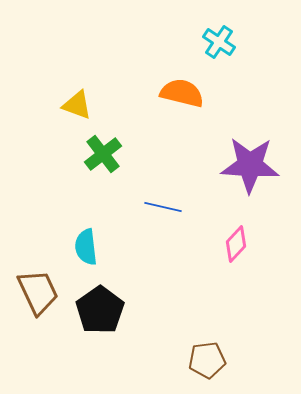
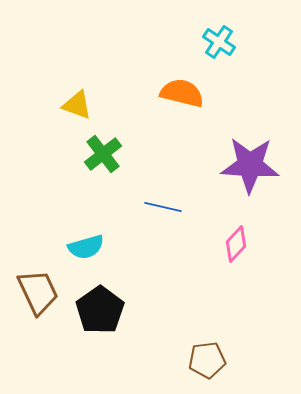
cyan semicircle: rotated 99 degrees counterclockwise
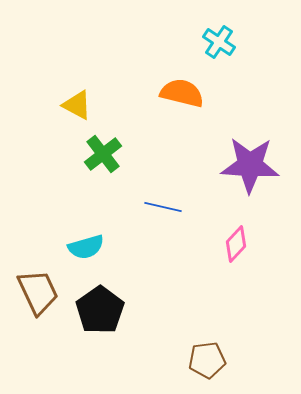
yellow triangle: rotated 8 degrees clockwise
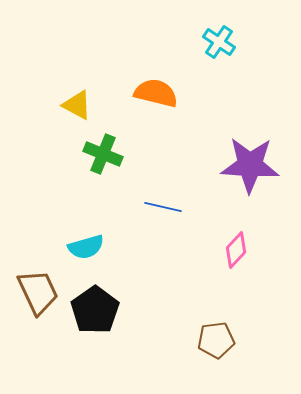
orange semicircle: moved 26 px left
green cross: rotated 30 degrees counterclockwise
pink diamond: moved 6 px down
black pentagon: moved 5 px left
brown pentagon: moved 9 px right, 20 px up
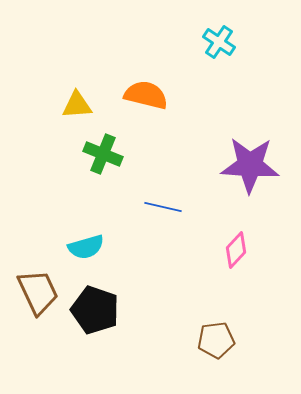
orange semicircle: moved 10 px left, 2 px down
yellow triangle: rotated 32 degrees counterclockwise
black pentagon: rotated 18 degrees counterclockwise
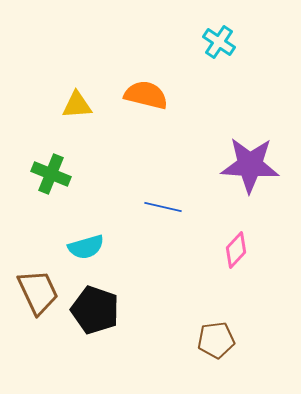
green cross: moved 52 px left, 20 px down
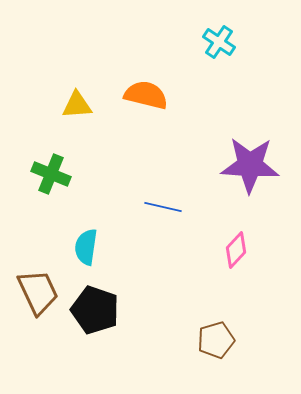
cyan semicircle: rotated 114 degrees clockwise
brown pentagon: rotated 9 degrees counterclockwise
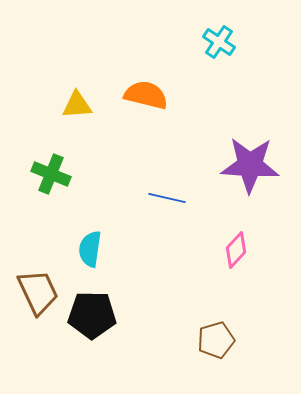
blue line: moved 4 px right, 9 px up
cyan semicircle: moved 4 px right, 2 px down
black pentagon: moved 3 px left, 5 px down; rotated 18 degrees counterclockwise
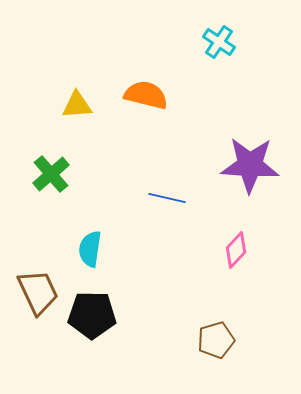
green cross: rotated 27 degrees clockwise
